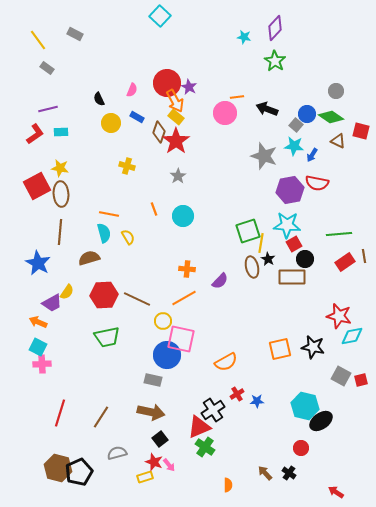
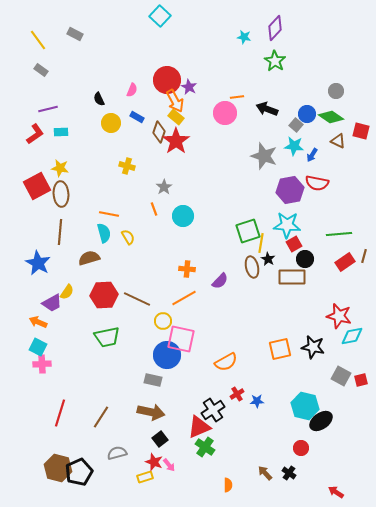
gray rectangle at (47, 68): moved 6 px left, 2 px down
red circle at (167, 83): moved 3 px up
gray star at (178, 176): moved 14 px left, 11 px down
brown line at (364, 256): rotated 24 degrees clockwise
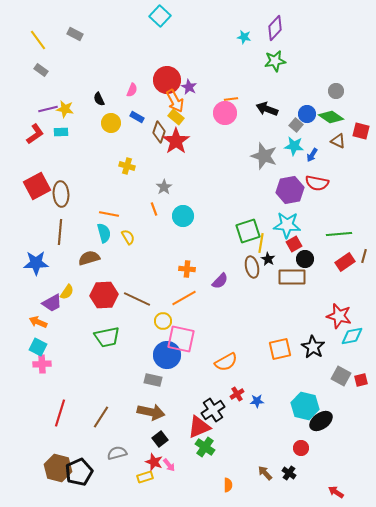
green star at (275, 61): rotated 30 degrees clockwise
orange line at (237, 97): moved 6 px left, 2 px down
yellow star at (60, 168): moved 5 px right, 59 px up
blue star at (38, 263): moved 2 px left; rotated 30 degrees counterclockwise
black star at (313, 347): rotated 20 degrees clockwise
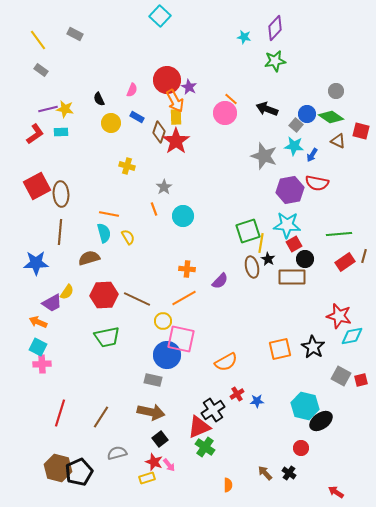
orange line at (231, 99): rotated 48 degrees clockwise
yellow rectangle at (176, 117): rotated 49 degrees clockwise
yellow rectangle at (145, 477): moved 2 px right, 1 px down
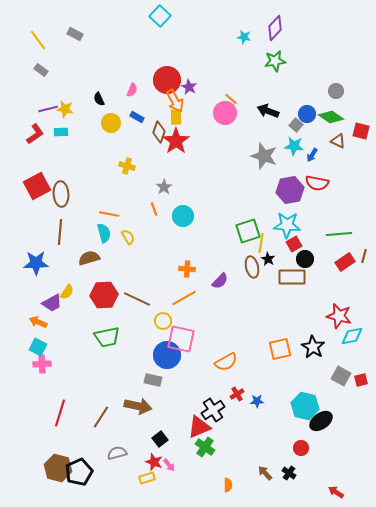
black arrow at (267, 109): moved 1 px right, 2 px down
brown arrow at (151, 412): moved 13 px left, 6 px up
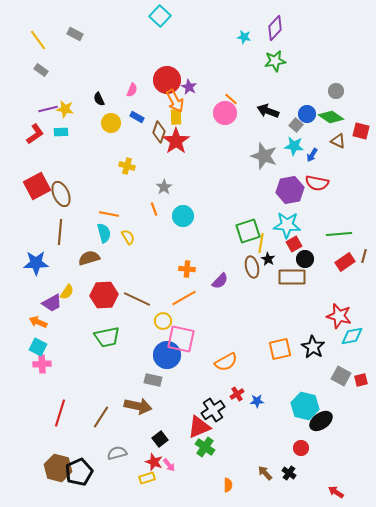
brown ellipse at (61, 194): rotated 20 degrees counterclockwise
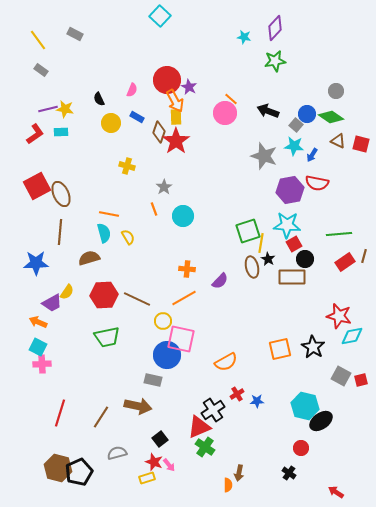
red square at (361, 131): moved 13 px down
brown arrow at (265, 473): moved 26 px left; rotated 126 degrees counterclockwise
